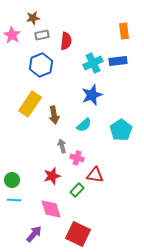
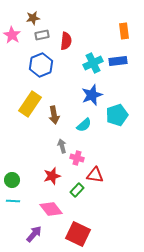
cyan pentagon: moved 4 px left, 15 px up; rotated 15 degrees clockwise
cyan line: moved 1 px left, 1 px down
pink diamond: rotated 20 degrees counterclockwise
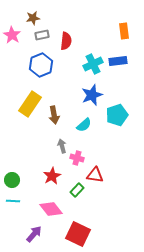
cyan cross: moved 1 px down
red star: rotated 12 degrees counterclockwise
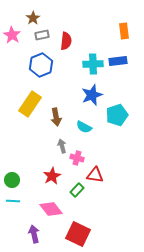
brown star: rotated 24 degrees counterclockwise
cyan cross: rotated 24 degrees clockwise
brown arrow: moved 2 px right, 2 px down
cyan semicircle: moved 2 px down; rotated 70 degrees clockwise
purple arrow: rotated 54 degrees counterclockwise
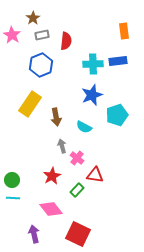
pink cross: rotated 24 degrees clockwise
cyan line: moved 3 px up
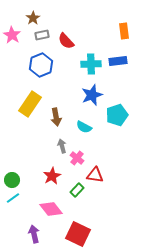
red semicircle: rotated 132 degrees clockwise
cyan cross: moved 2 px left
cyan line: rotated 40 degrees counterclockwise
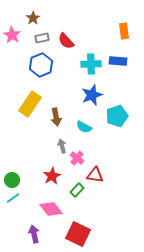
gray rectangle: moved 3 px down
blue rectangle: rotated 12 degrees clockwise
cyan pentagon: moved 1 px down
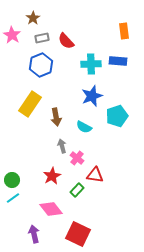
blue star: moved 1 px down
